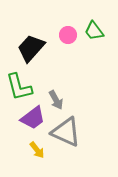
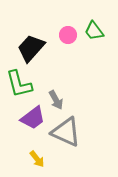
green L-shape: moved 3 px up
yellow arrow: moved 9 px down
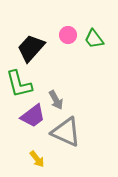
green trapezoid: moved 8 px down
purple trapezoid: moved 2 px up
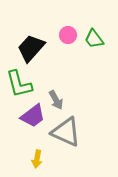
yellow arrow: rotated 48 degrees clockwise
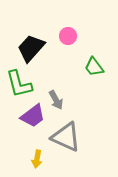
pink circle: moved 1 px down
green trapezoid: moved 28 px down
gray triangle: moved 5 px down
